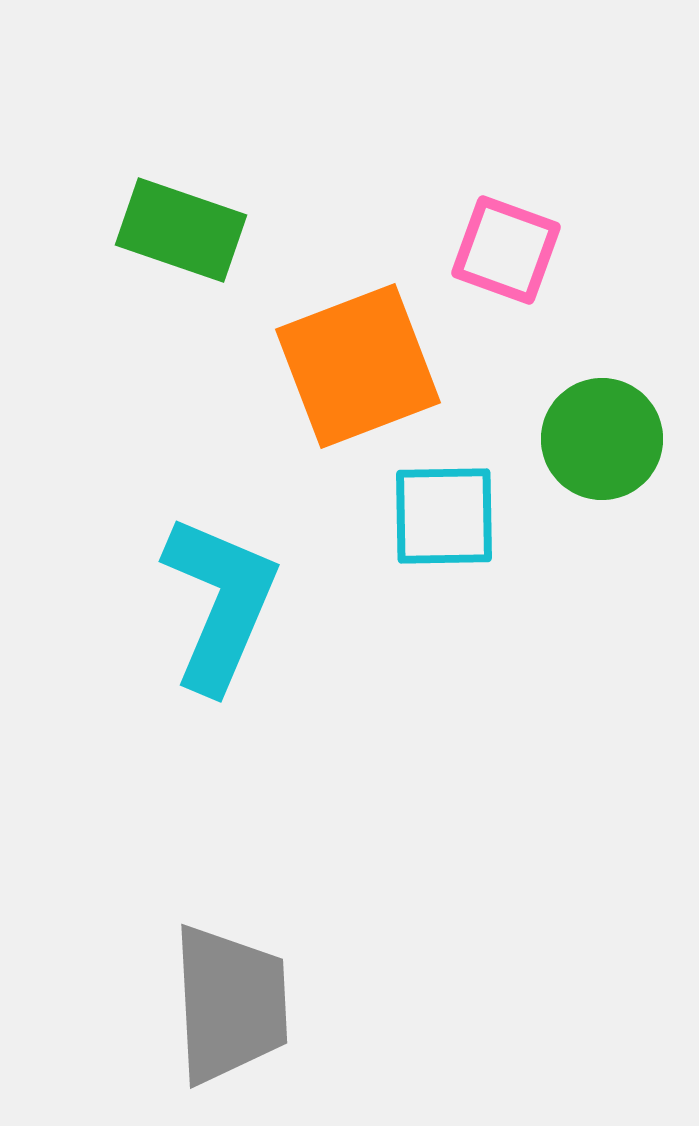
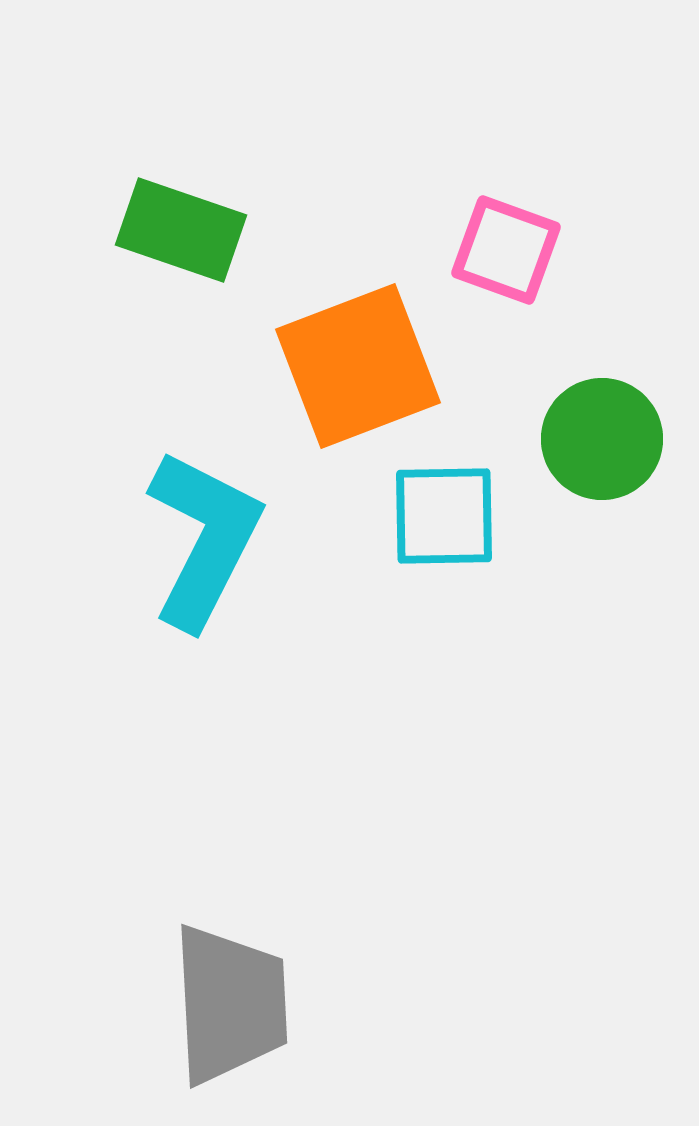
cyan L-shape: moved 16 px left, 64 px up; rotated 4 degrees clockwise
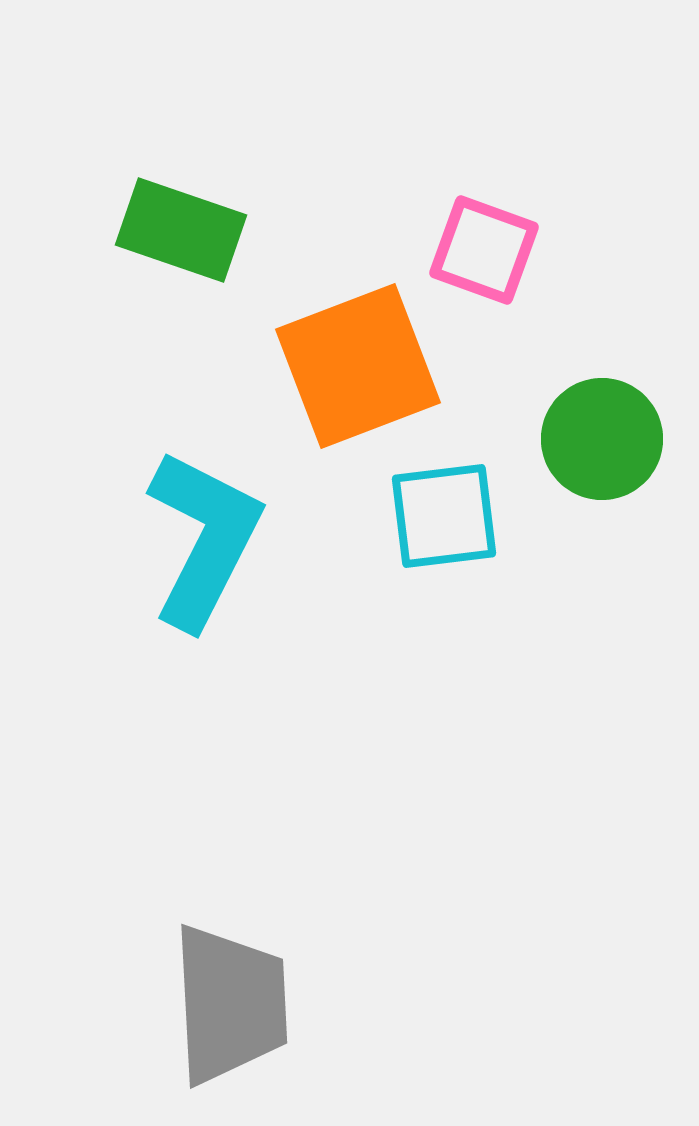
pink square: moved 22 px left
cyan square: rotated 6 degrees counterclockwise
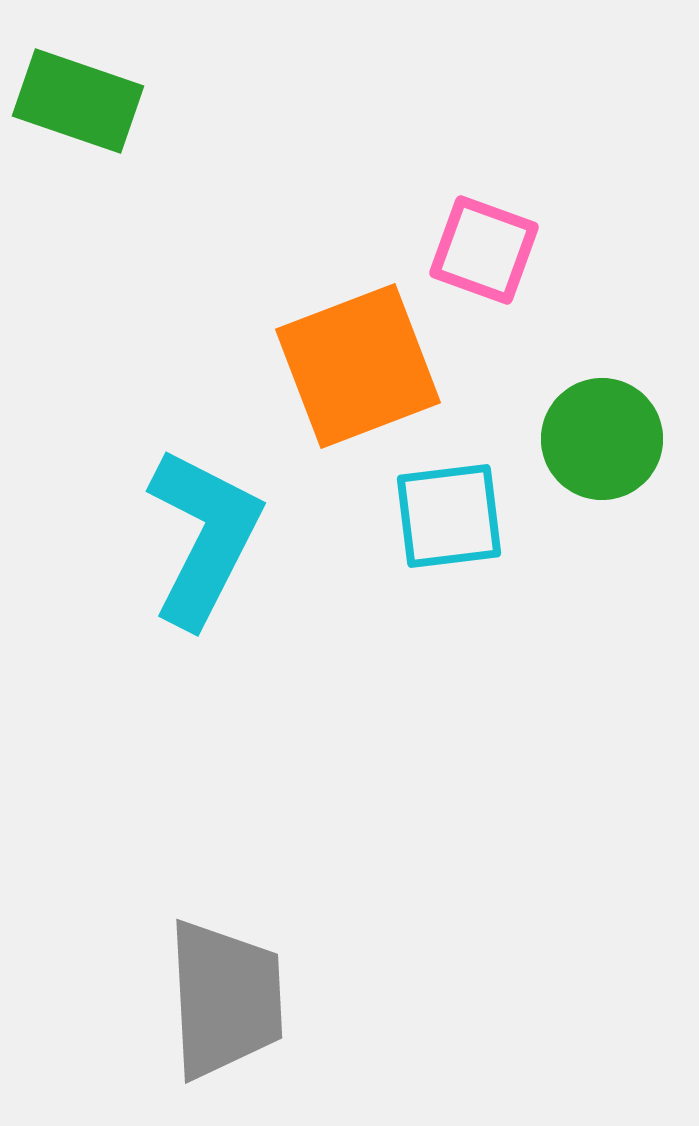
green rectangle: moved 103 px left, 129 px up
cyan square: moved 5 px right
cyan L-shape: moved 2 px up
gray trapezoid: moved 5 px left, 5 px up
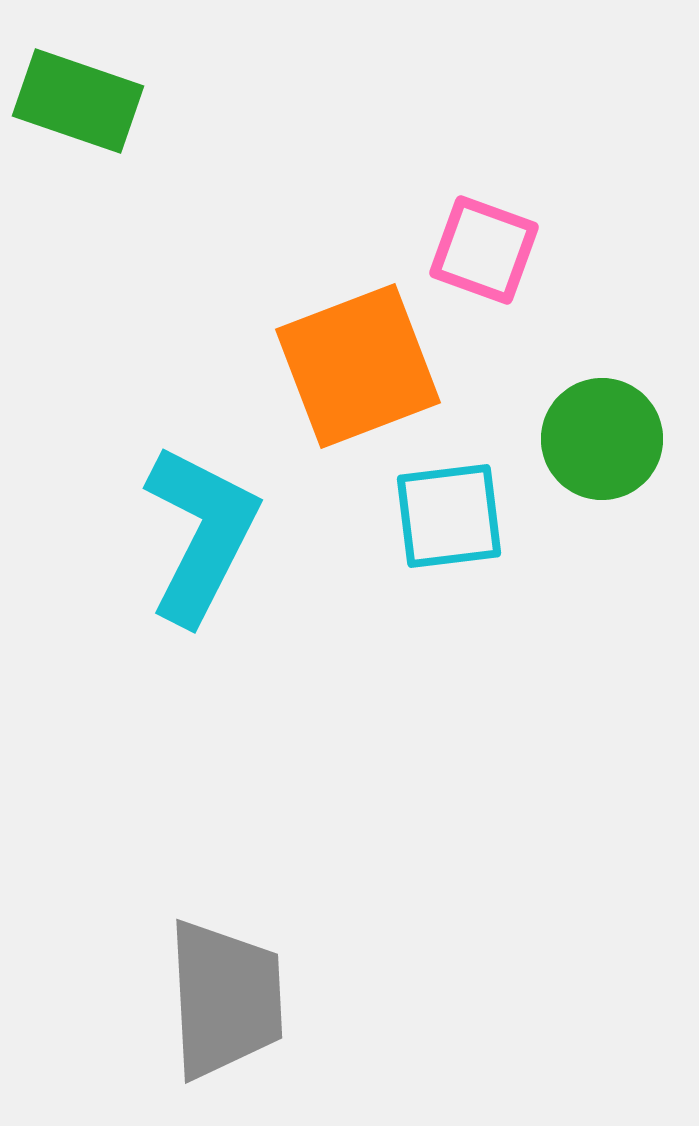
cyan L-shape: moved 3 px left, 3 px up
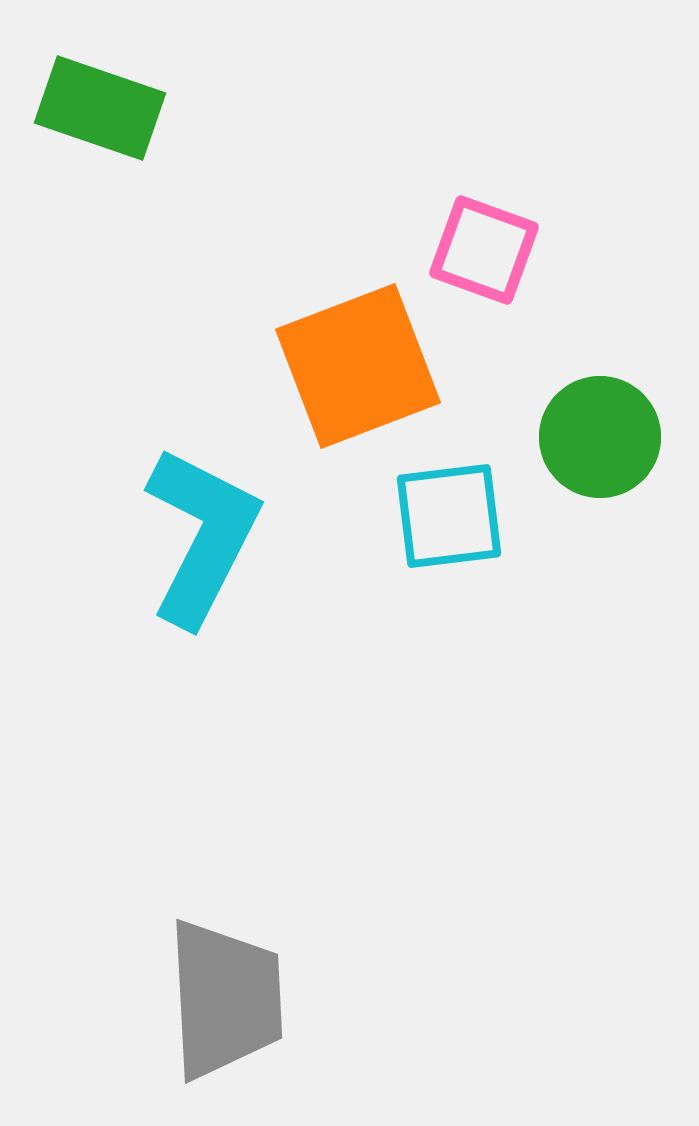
green rectangle: moved 22 px right, 7 px down
green circle: moved 2 px left, 2 px up
cyan L-shape: moved 1 px right, 2 px down
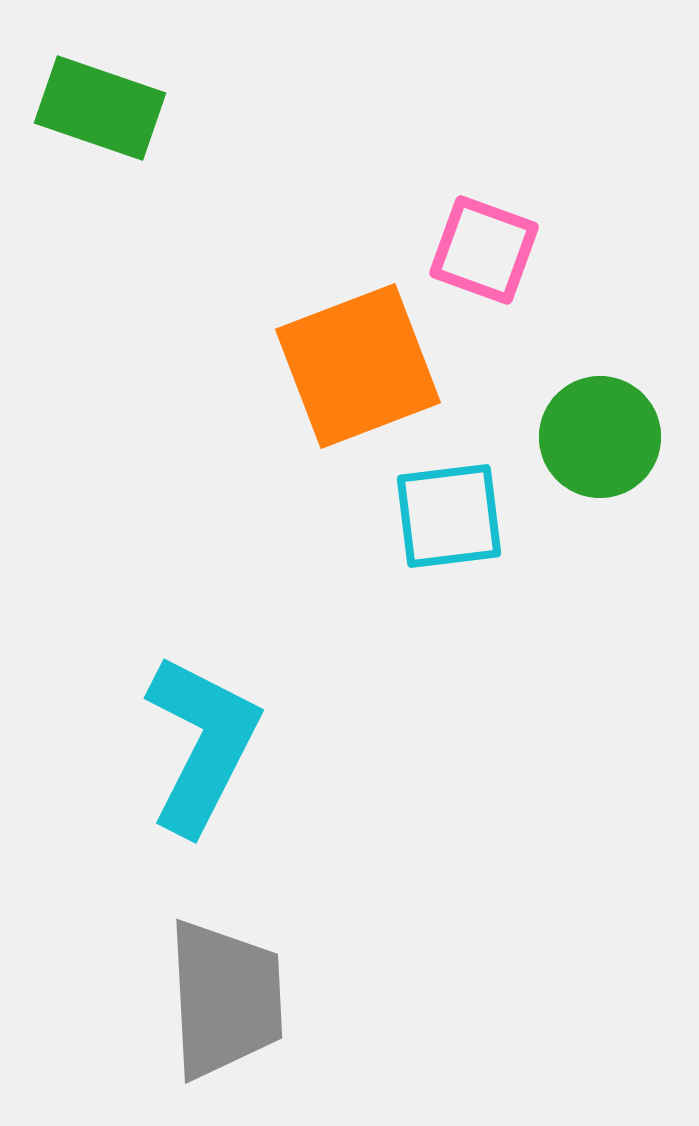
cyan L-shape: moved 208 px down
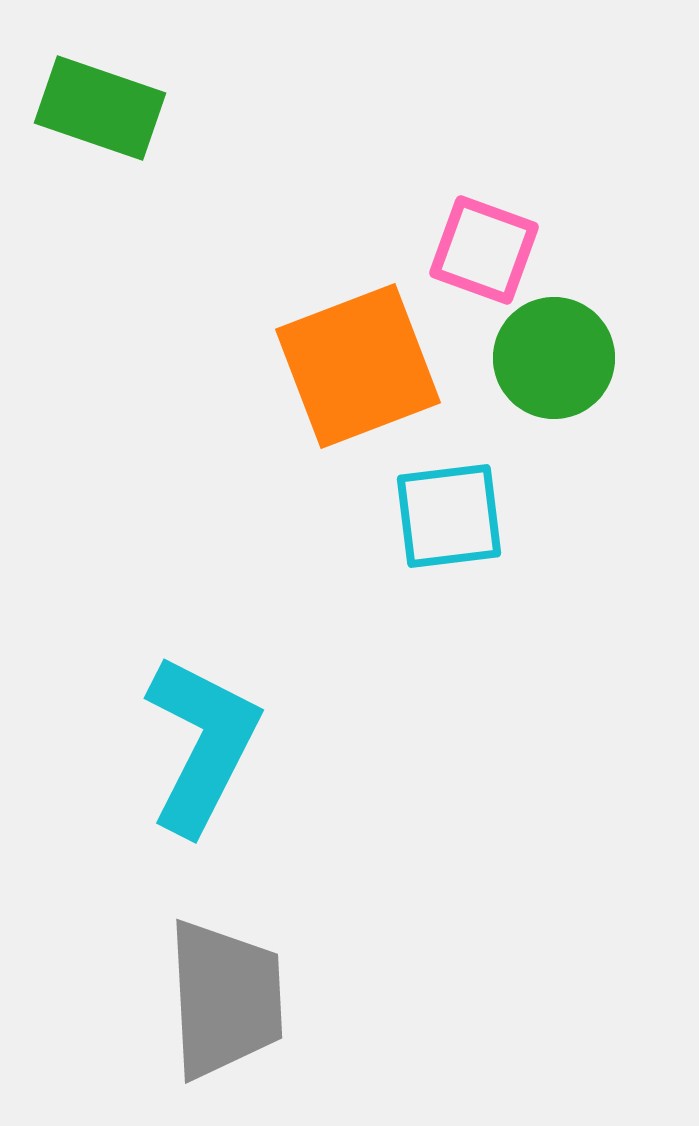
green circle: moved 46 px left, 79 px up
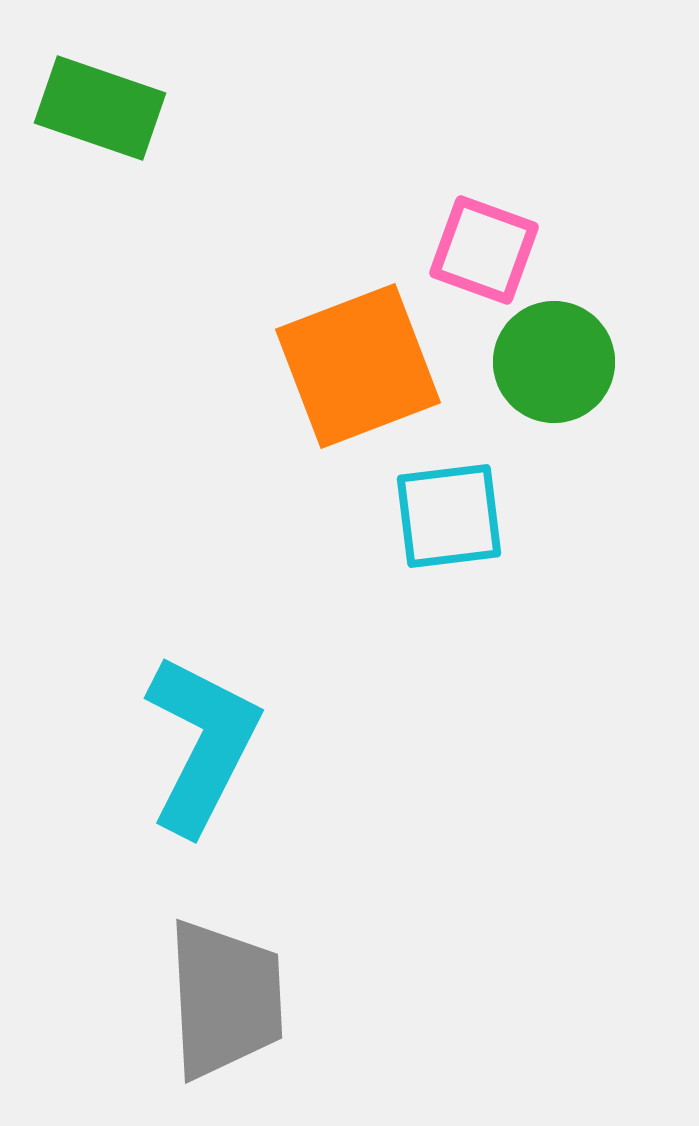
green circle: moved 4 px down
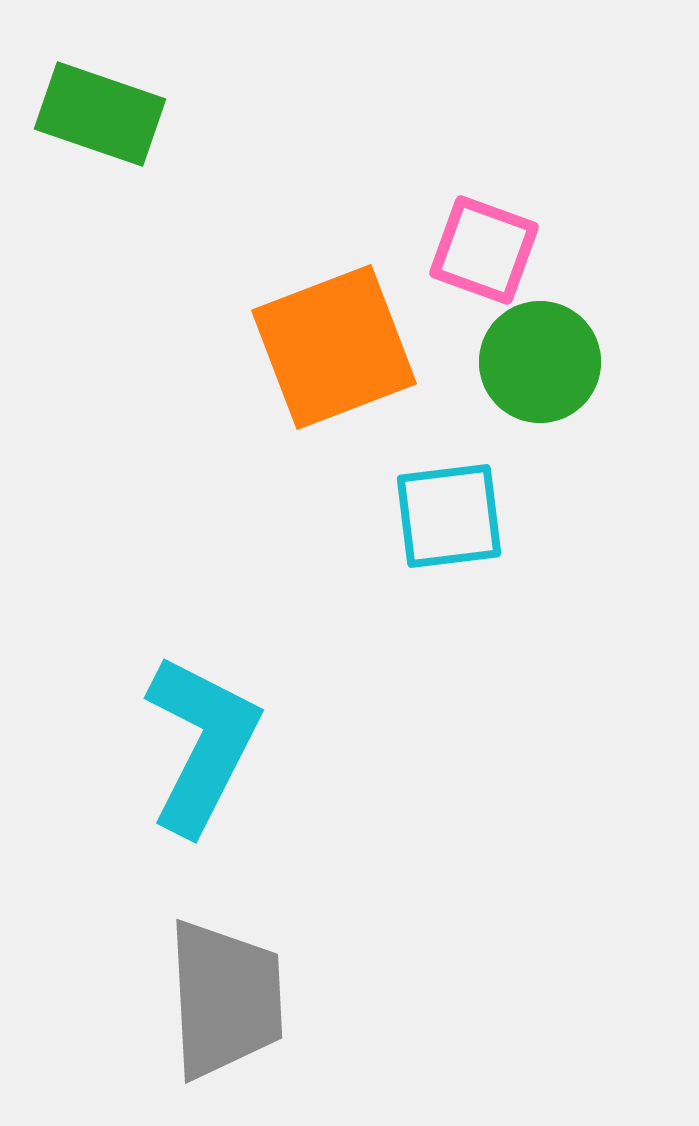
green rectangle: moved 6 px down
green circle: moved 14 px left
orange square: moved 24 px left, 19 px up
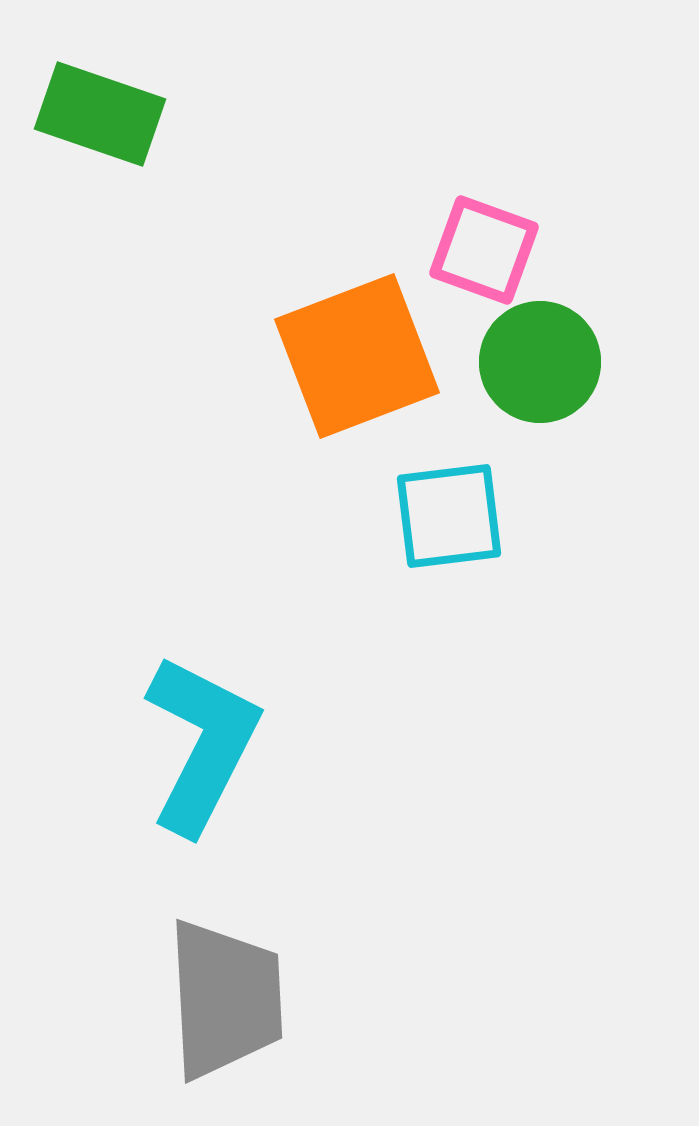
orange square: moved 23 px right, 9 px down
